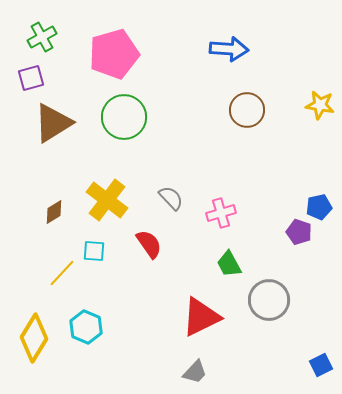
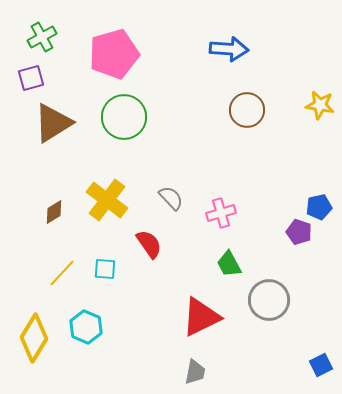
cyan square: moved 11 px right, 18 px down
gray trapezoid: rotated 32 degrees counterclockwise
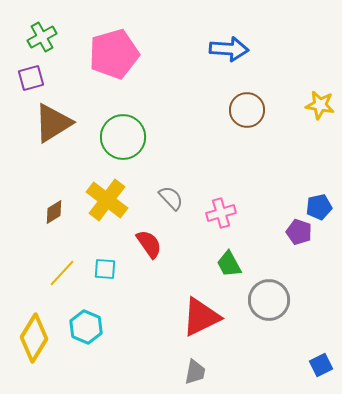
green circle: moved 1 px left, 20 px down
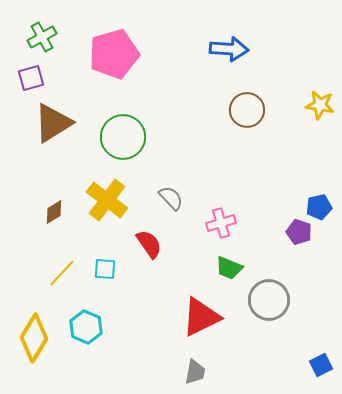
pink cross: moved 10 px down
green trapezoid: moved 4 px down; rotated 40 degrees counterclockwise
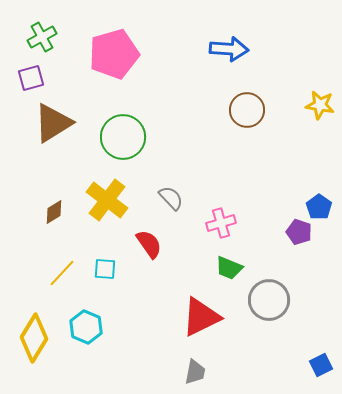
blue pentagon: rotated 25 degrees counterclockwise
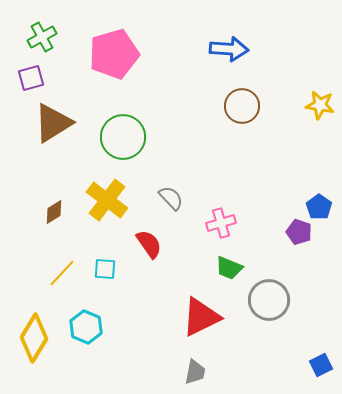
brown circle: moved 5 px left, 4 px up
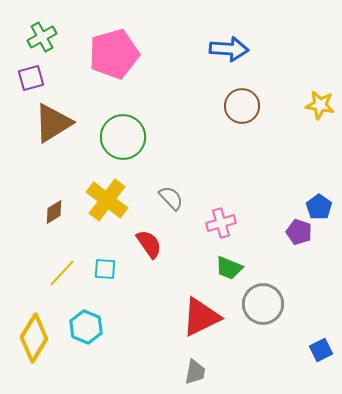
gray circle: moved 6 px left, 4 px down
blue square: moved 15 px up
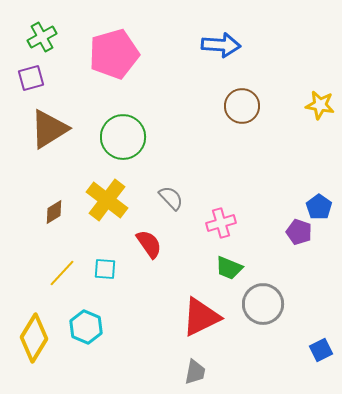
blue arrow: moved 8 px left, 4 px up
brown triangle: moved 4 px left, 6 px down
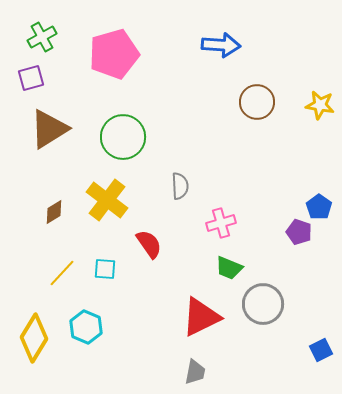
brown circle: moved 15 px right, 4 px up
gray semicircle: moved 9 px right, 12 px up; rotated 40 degrees clockwise
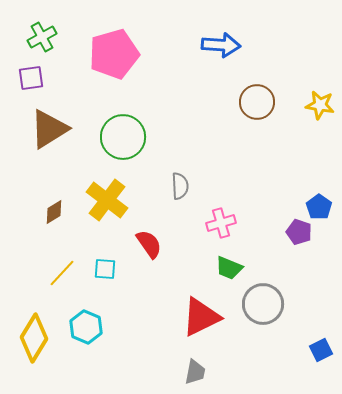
purple square: rotated 8 degrees clockwise
